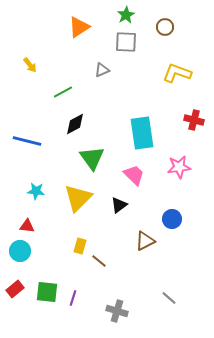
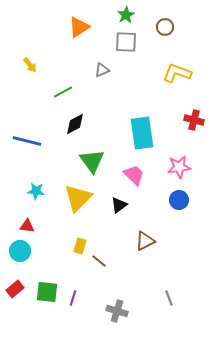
green triangle: moved 3 px down
blue circle: moved 7 px right, 19 px up
gray line: rotated 28 degrees clockwise
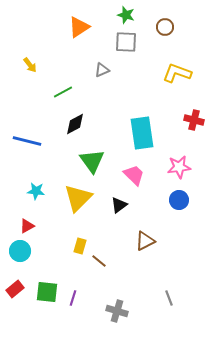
green star: rotated 24 degrees counterclockwise
red triangle: rotated 35 degrees counterclockwise
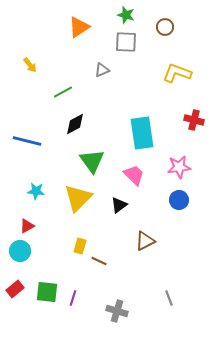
brown line: rotated 14 degrees counterclockwise
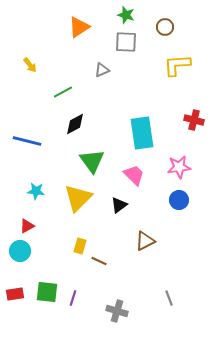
yellow L-shape: moved 8 px up; rotated 24 degrees counterclockwise
red rectangle: moved 5 px down; rotated 30 degrees clockwise
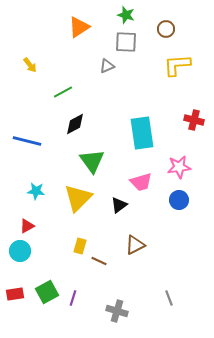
brown circle: moved 1 px right, 2 px down
gray triangle: moved 5 px right, 4 px up
pink trapezoid: moved 7 px right, 7 px down; rotated 120 degrees clockwise
brown triangle: moved 10 px left, 4 px down
green square: rotated 35 degrees counterclockwise
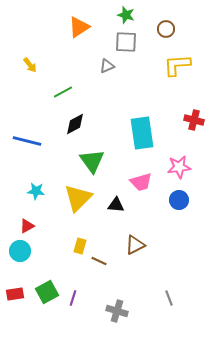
black triangle: moved 3 px left; rotated 42 degrees clockwise
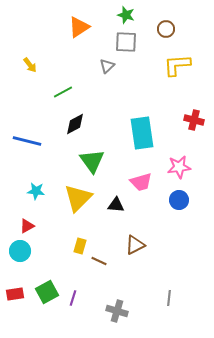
gray triangle: rotated 21 degrees counterclockwise
gray line: rotated 28 degrees clockwise
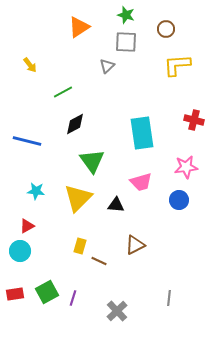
pink star: moved 7 px right
gray cross: rotated 30 degrees clockwise
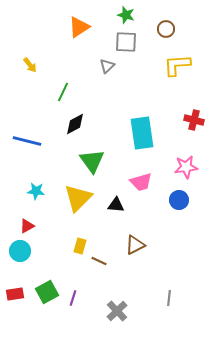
green line: rotated 36 degrees counterclockwise
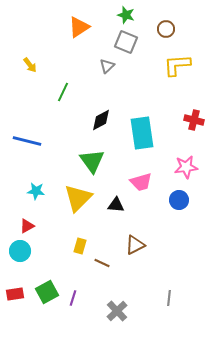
gray square: rotated 20 degrees clockwise
black diamond: moved 26 px right, 4 px up
brown line: moved 3 px right, 2 px down
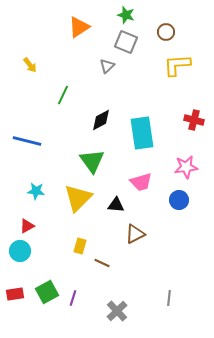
brown circle: moved 3 px down
green line: moved 3 px down
brown triangle: moved 11 px up
